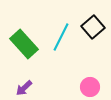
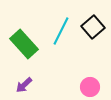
cyan line: moved 6 px up
purple arrow: moved 3 px up
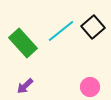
cyan line: rotated 24 degrees clockwise
green rectangle: moved 1 px left, 1 px up
purple arrow: moved 1 px right, 1 px down
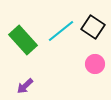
black square: rotated 15 degrees counterclockwise
green rectangle: moved 3 px up
pink circle: moved 5 px right, 23 px up
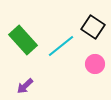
cyan line: moved 15 px down
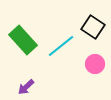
purple arrow: moved 1 px right, 1 px down
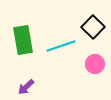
black square: rotated 10 degrees clockwise
green rectangle: rotated 32 degrees clockwise
cyan line: rotated 20 degrees clockwise
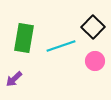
green rectangle: moved 1 px right, 2 px up; rotated 20 degrees clockwise
pink circle: moved 3 px up
purple arrow: moved 12 px left, 8 px up
